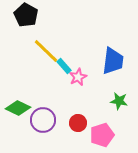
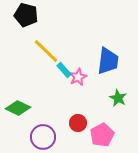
black pentagon: rotated 15 degrees counterclockwise
blue trapezoid: moved 5 px left
cyan rectangle: moved 4 px down
green star: moved 1 px left, 3 px up; rotated 18 degrees clockwise
purple circle: moved 17 px down
pink pentagon: rotated 10 degrees counterclockwise
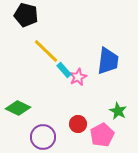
green star: moved 13 px down
red circle: moved 1 px down
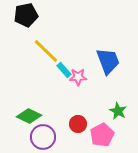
black pentagon: rotated 25 degrees counterclockwise
blue trapezoid: rotated 28 degrees counterclockwise
pink star: rotated 24 degrees clockwise
green diamond: moved 11 px right, 8 px down
